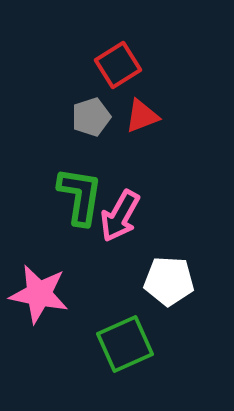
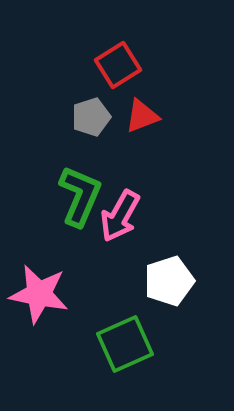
green L-shape: rotated 14 degrees clockwise
white pentagon: rotated 21 degrees counterclockwise
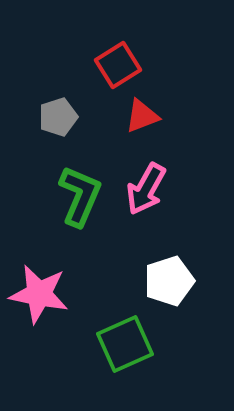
gray pentagon: moved 33 px left
pink arrow: moved 26 px right, 27 px up
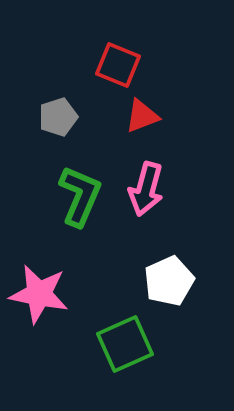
red square: rotated 36 degrees counterclockwise
pink arrow: rotated 14 degrees counterclockwise
white pentagon: rotated 6 degrees counterclockwise
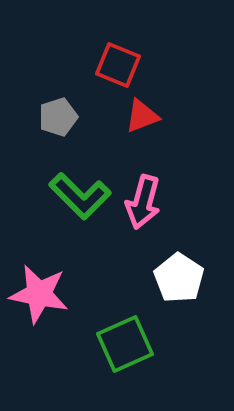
pink arrow: moved 3 px left, 13 px down
green L-shape: rotated 112 degrees clockwise
white pentagon: moved 10 px right, 3 px up; rotated 15 degrees counterclockwise
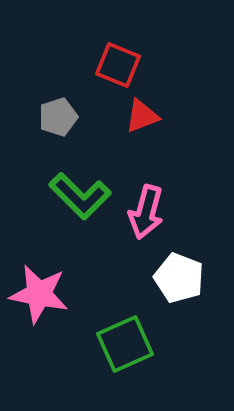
pink arrow: moved 3 px right, 10 px down
white pentagon: rotated 12 degrees counterclockwise
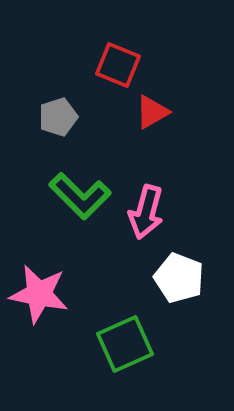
red triangle: moved 10 px right, 4 px up; rotated 9 degrees counterclockwise
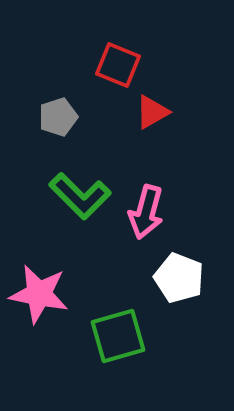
green square: moved 7 px left, 8 px up; rotated 8 degrees clockwise
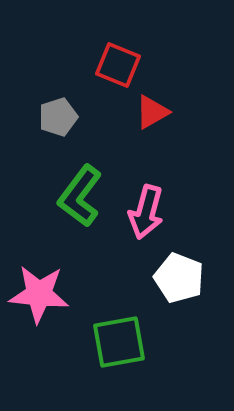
green L-shape: rotated 82 degrees clockwise
pink star: rotated 6 degrees counterclockwise
green square: moved 1 px right, 6 px down; rotated 6 degrees clockwise
